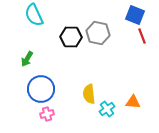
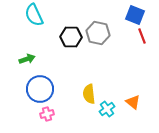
green arrow: rotated 140 degrees counterclockwise
blue circle: moved 1 px left
orange triangle: rotated 35 degrees clockwise
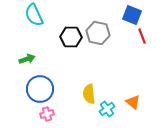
blue square: moved 3 px left
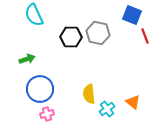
red line: moved 3 px right
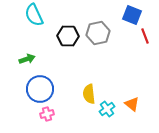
gray hexagon: rotated 25 degrees counterclockwise
black hexagon: moved 3 px left, 1 px up
orange triangle: moved 1 px left, 2 px down
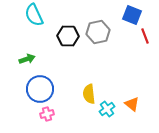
gray hexagon: moved 1 px up
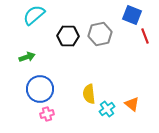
cyan semicircle: rotated 75 degrees clockwise
gray hexagon: moved 2 px right, 2 px down
green arrow: moved 2 px up
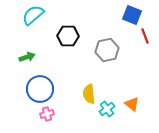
cyan semicircle: moved 1 px left
gray hexagon: moved 7 px right, 16 px down
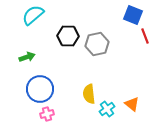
blue square: moved 1 px right
gray hexagon: moved 10 px left, 6 px up
